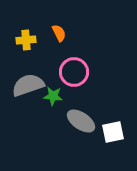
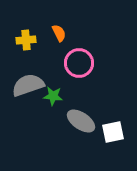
pink circle: moved 5 px right, 9 px up
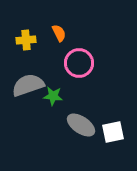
gray ellipse: moved 4 px down
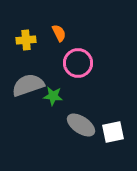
pink circle: moved 1 px left
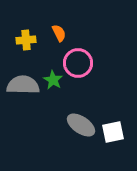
gray semicircle: moved 5 px left; rotated 20 degrees clockwise
green star: moved 16 px up; rotated 24 degrees clockwise
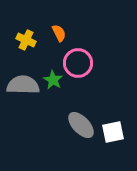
yellow cross: rotated 30 degrees clockwise
gray ellipse: rotated 12 degrees clockwise
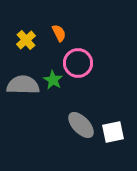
yellow cross: rotated 24 degrees clockwise
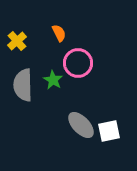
yellow cross: moved 9 px left, 1 px down
gray semicircle: rotated 92 degrees counterclockwise
white square: moved 4 px left, 1 px up
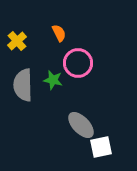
green star: rotated 18 degrees counterclockwise
white square: moved 8 px left, 16 px down
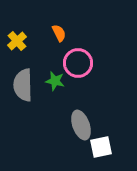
green star: moved 2 px right, 1 px down
gray ellipse: rotated 24 degrees clockwise
